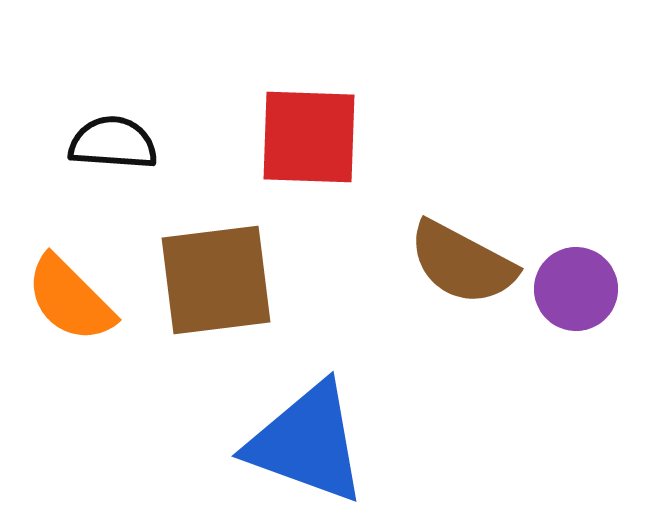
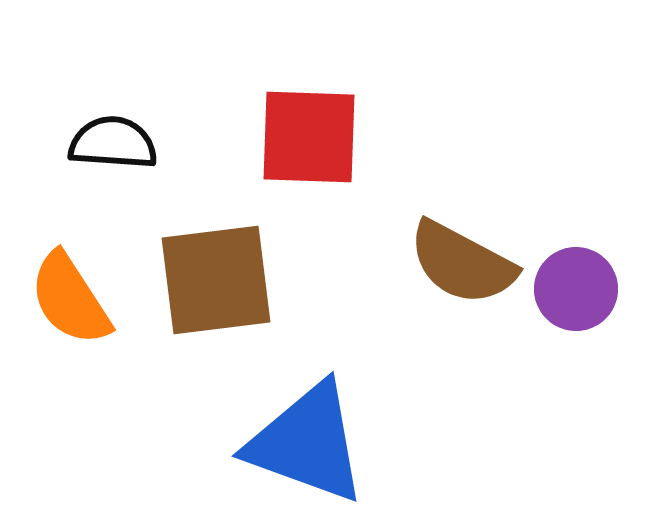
orange semicircle: rotated 12 degrees clockwise
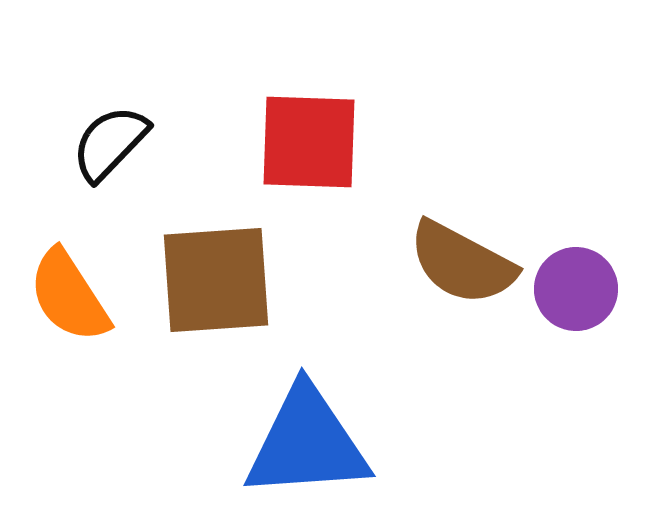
red square: moved 5 px down
black semicircle: moved 3 px left; rotated 50 degrees counterclockwise
brown square: rotated 3 degrees clockwise
orange semicircle: moved 1 px left, 3 px up
blue triangle: rotated 24 degrees counterclockwise
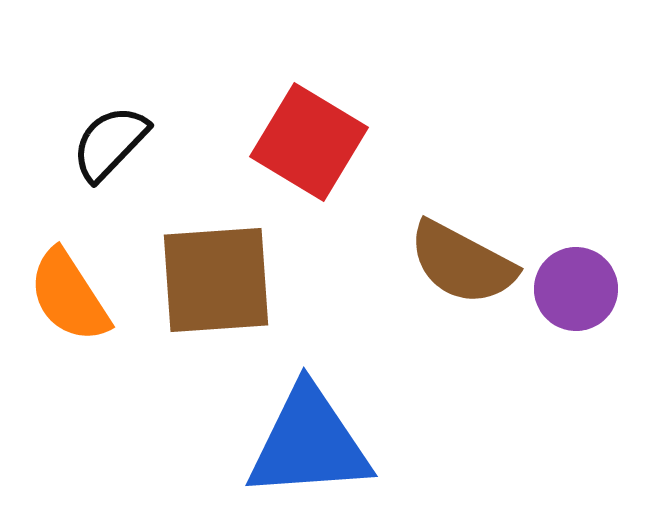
red square: rotated 29 degrees clockwise
blue triangle: moved 2 px right
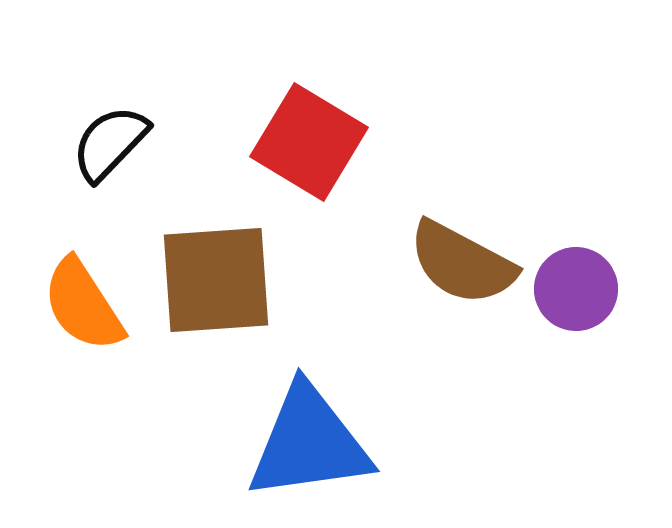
orange semicircle: moved 14 px right, 9 px down
blue triangle: rotated 4 degrees counterclockwise
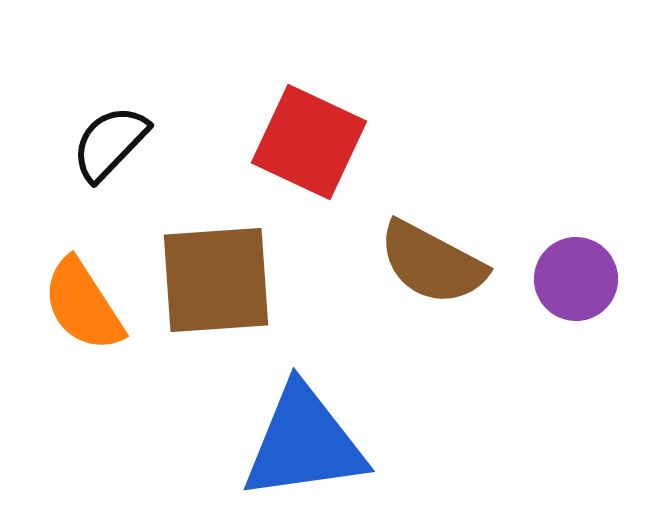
red square: rotated 6 degrees counterclockwise
brown semicircle: moved 30 px left
purple circle: moved 10 px up
blue triangle: moved 5 px left
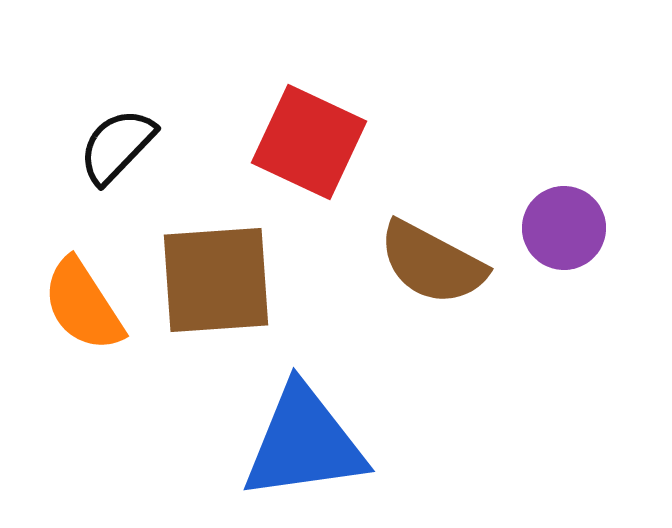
black semicircle: moved 7 px right, 3 px down
purple circle: moved 12 px left, 51 px up
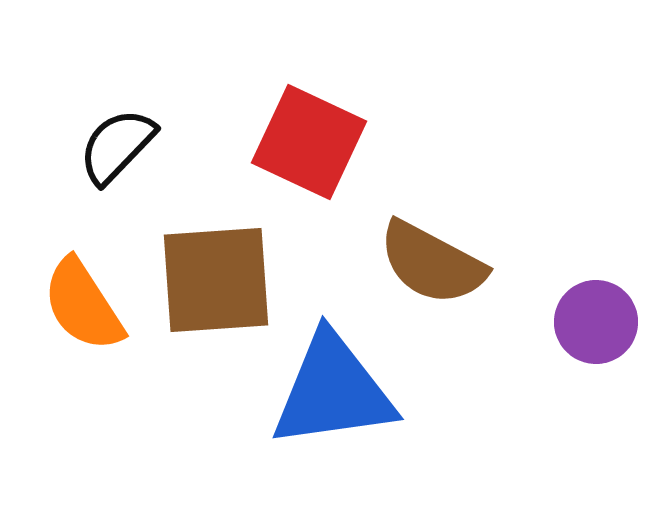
purple circle: moved 32 px right, 94 px down
blue triangle: moved 29 px right, 52 px up
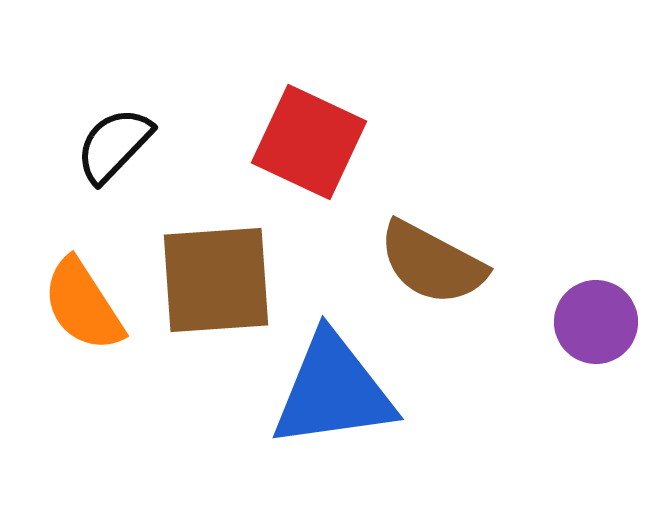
black semicircle: moved 3 px left, 1 px up
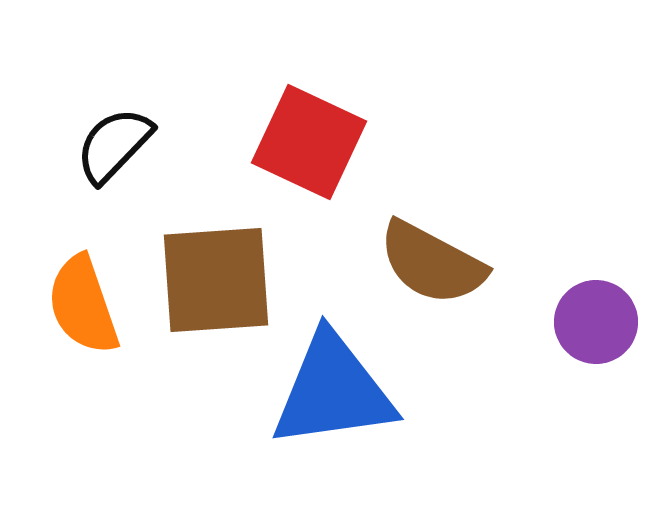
orange semicircle: rotated 14 degrees clockwise
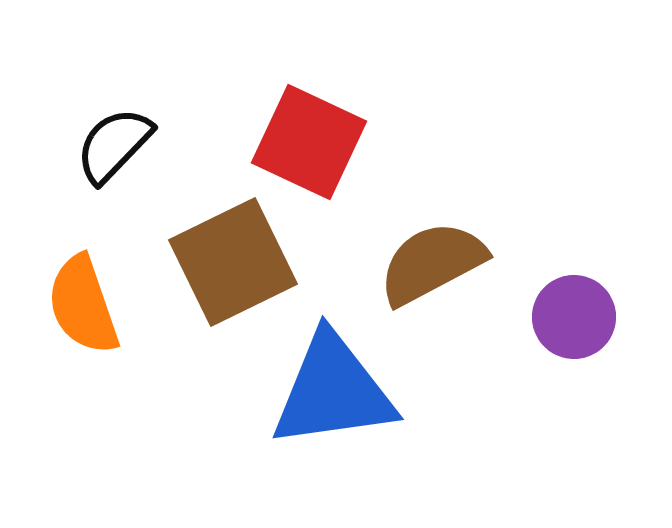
brown semicircle: rotated 124 degrees clockwise
brown square: moved 17 px right, 18 px up; rotated 22 degrees counterclockwise
purple circle: moved 22 px left, 5 px up
